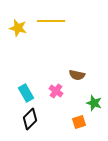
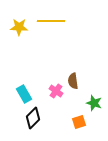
yellow star: moved 1 px right, 1 px up; rotated 12 degrees counterclockwise
brown semicircle: moved 4 px left, 6 px down; rotated 70 degrees clockwise
cyan rectangle: moved 2 px left, 1 px down
black diamond: moved 3 px right, 1 px up
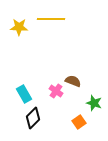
yellow line: moved 2 px up
brown semicircle: rotated 119 degrees clockwise
orange square: rotated 16 degrees counterclockwise
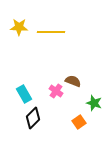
yellow line: moved 13 px down
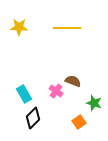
yellow line: moved 16 px right, 4 px up
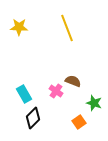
yellow line: rotated 68 degrees clockwise
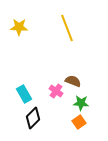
green star: moved 13 px left; rotated 14 degrees counterclockwise
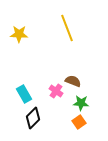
yellow star: moved 7 px down
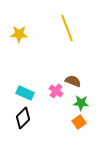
cyan rectangle: moved 1 px right, 1 px up; rotated 36 degrees counterclockwise
black diamond: moved 10 px left
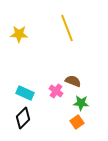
orange square: moved 2 px left
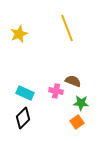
yellow star: rotated 24 degrees counterclockwise
pink cross: rotated 24 degrees counterclockwise
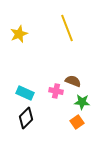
green star: moved 1 px right, 1 px up
black diamond: moved 3 px right
